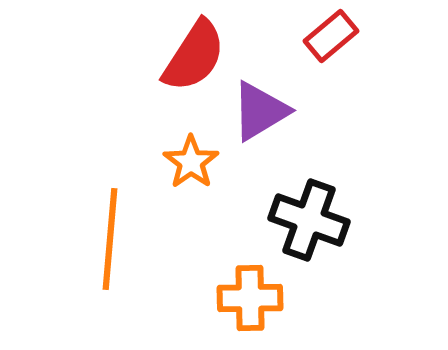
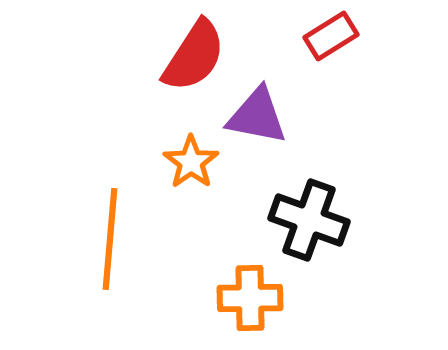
red rectangle: rotated 8 degrees clockwise
purple triangle: moved 3 px left, 5 px down; rotated 42 degrees clockwise
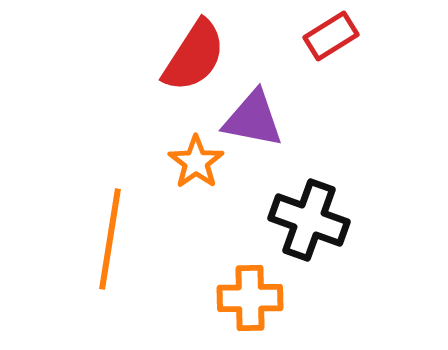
purple triangle: moved 4 px left, 3 px down
orange star: moved 5 px right
orange line: rotated 4 degrees clockwise
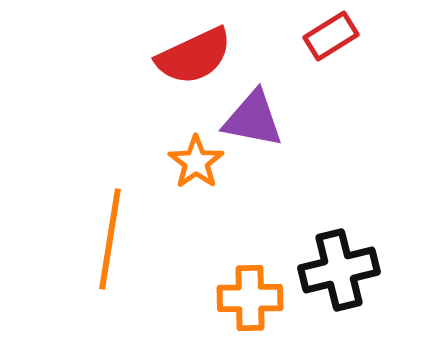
red semicircle: rotated 32 degrees clockwise
black cross: moved 30 px right, 50 px down; rotated 34 degrees counterclockwise
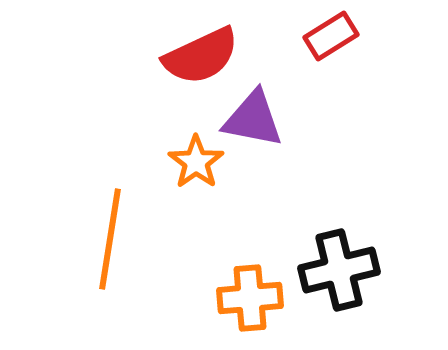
red semicircle: moved 7 px right
orange cross: rotated 4 degrees counterclockwise
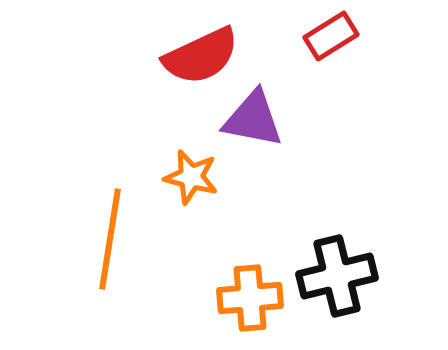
orange star: moved 5 px left, 15 px down; rotated 22 degrees counterclockwise
black cross: moved 2 px left, 6 px down
